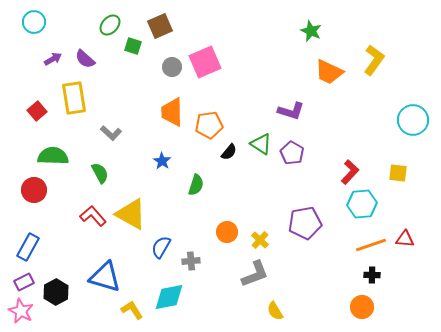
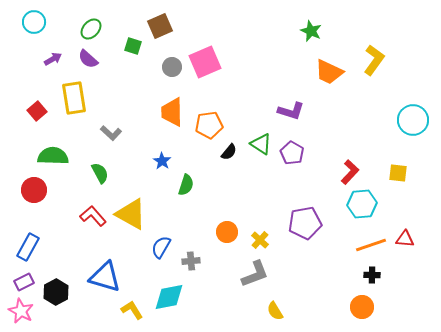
green ellipse at (110, 25): moved 19 px left, 4 px down
purple semicircle at (85, 59): moved 3 px right
green semicircle at (196, 185): moved 10 px left
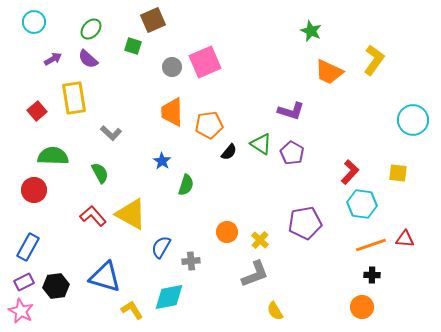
brown square at (160, 26): moved 7 px left, 6 px up
cyan hexagon at (362, 204): rotated 12 degrees clockwise
black hexagon at (56, 292): moved 6 px up; rotated 20 degrees clockwise
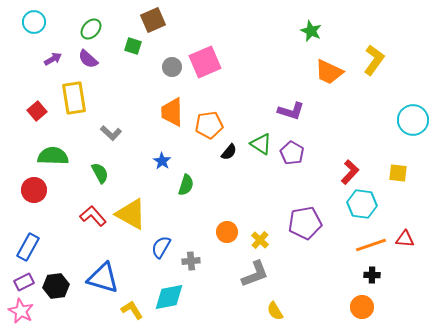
blue triangle at (105, 277): moved 2 px left, 1 px down
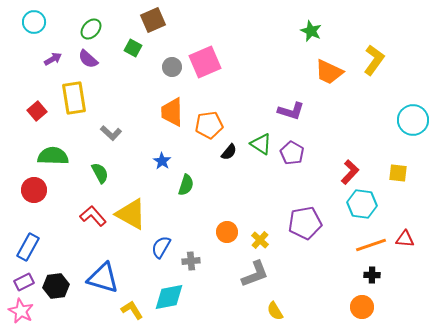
green square at (133, 46): moved 2 px down; rotated 12 degrees clockwise
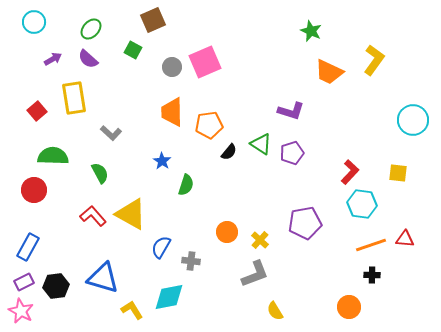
green square at (133, 48): moved 2 px down
purple pentagon at (292, 153): rotated 25 degrees clockwise
gray cross at (191, 261): rotated 12 degrees clockwise
orange circle at (362, 307): moved 13 px left
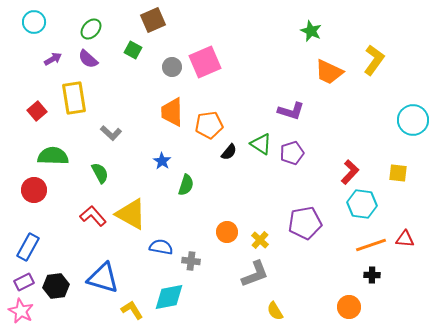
blue semicircle at (161, 247): rotated 70 degrees clockwise
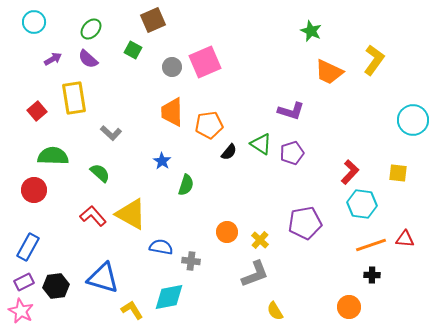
green semicircle at (100, 173): rotated 20 degrees counterclockwise
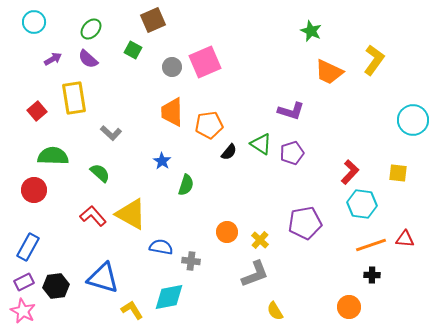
pink star at (21, 311): moved 2 px right
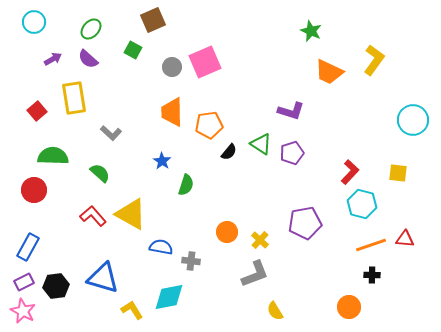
cyan hexagon at (362, 204): rotated 8 degrees clockwise
